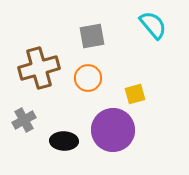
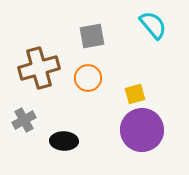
purple circle: moved 29 px right
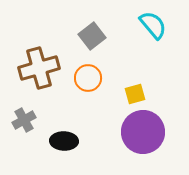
gray square: rotated 28 degrees counterclockwise
purple circle: moved 1 px right, 2 px down
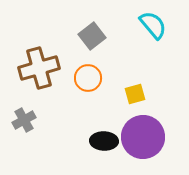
purple circle: moved 5 px down
black ellipse: moved 40 px right
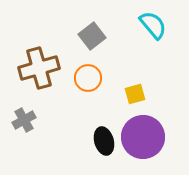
black ellipse: rotated 72 degrees clockwise
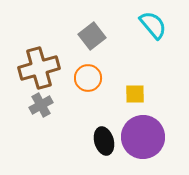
yellow square: rotated 15 degrees clockwise
gray cross: moved 17 px right, 15 px up
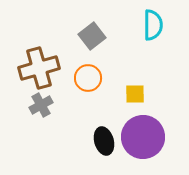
cyan semicircle: rotated 40 degrees clockwise
